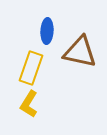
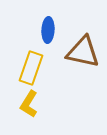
blue ellipse: moved 1 px right, 1 px up
brown triangle: moved 3 px right
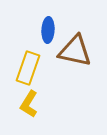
brown triangle: moved 8 px left, 1 px up
yellow rectangle: moved 3 px left
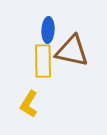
brown triangle: moved 3 px left
yellow rectangle: moved 15 px right, 7 px up; rotated 20 degrees counterclockwise
